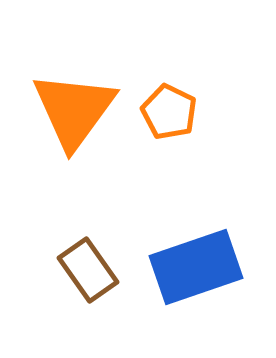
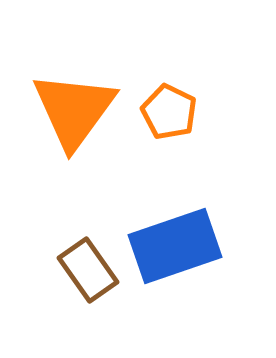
blue rectangle: moved 21 px left, 21 px up
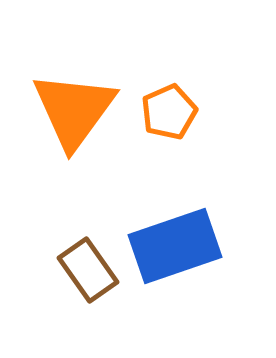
orange pentagon: rotated 22 degrees clockwise
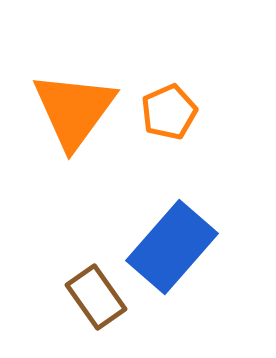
blue rectangle: moved 3 px left, 1 px down; rotated 30 degrees counterclockwise
brown rectangle: moved 8 px right, 27 px down
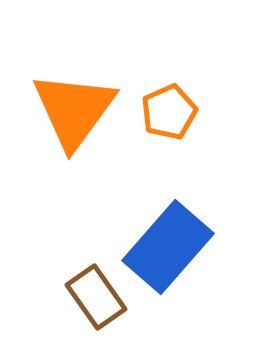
blue rectangle: moved 4 px left
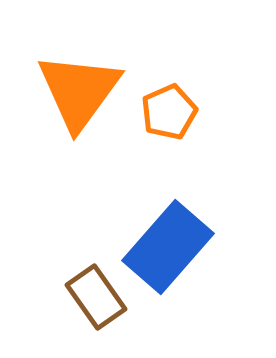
orange triangle: moved 5 px right, 19 px up
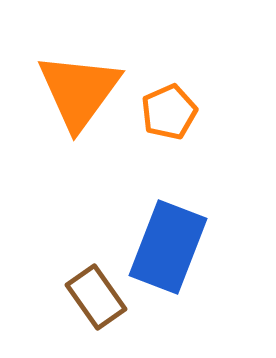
blue rectangle: rotated 20 degrees counterclockwise
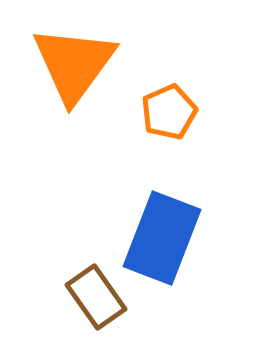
orange triangle: moved 5 px left, 27 px up
blue rectangle: moved 6 px left, 9 px up
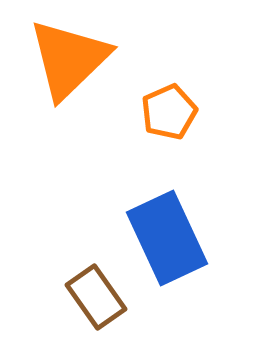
orange triangle: moved 5 px left, 5 px up; rotated 10 degrees clockwise
blue rectangle: moved 5 px right; rotated 46 degrees counterclockwise
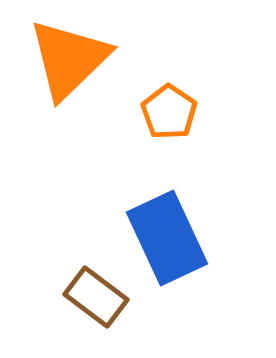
orange pentagon: rotated 14 degrees counterclockwise
brown rectangle: rotated 18 degrees counterclockwise
